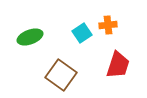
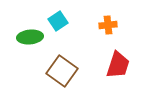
cyan square: moved 24 px left, 12 px up
green ellipse: rotated 15 degrees clockwise
brown square: moved 1 px right, 4 px up
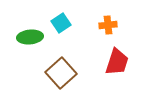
cyan square: moved 3 px right, 2 px down
red trapezoid: moved 1 px left, 3 px up
brown square: moved 1 px left, 2 px down; rotated 12 degrees clockwise
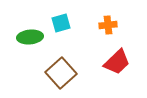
cyan square: rotated 18 degrees clockwise
red trapezoid: rotated 28 degrees clockwise
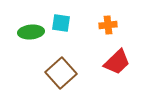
cyan square: rotated 24 degrees clockwise
green ellipse: moved 1 px right, 5 px up
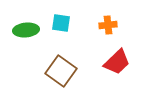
green ellipse: moved 5 px left, 2 px up
brown square: moved 2 px up; rotated 12 degrees counterclockwise
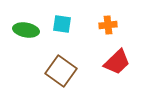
cyan square: moved 1 px right, 1 px down
green ellipse: rotated 15 degrees clockwise
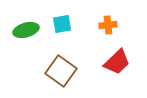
cyan square: rotated 18 degrees counterclockwise
green ellipse: rotated 25 degrees counterclockwise
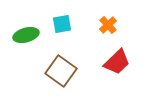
orange cross: rotated 36 degrees counterclockwise
green ellipse: moved 5 px down
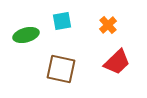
cyan square: moved 3 px up
brown square: moved 2 px up; rotated 24 degrees counterclockwise
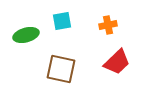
orange cross: rotated 30 degrees clockwise
